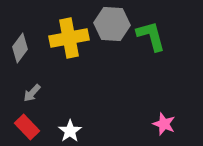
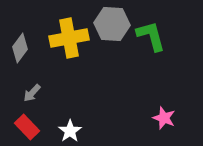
pink star: moved 6 px up
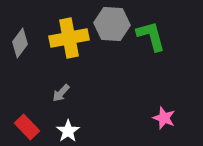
gray diamond: moved 5 px up
gray arrow: moved 29 px right
white star: moved 2 px left
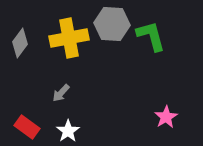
pink star: moved 2 px right, 1 px up; rotated 20 degrees clockwise
red rectangle: rotated 10 degrees counterclockwise
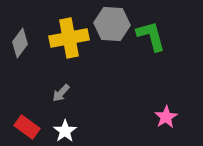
white star: moved 3 px left
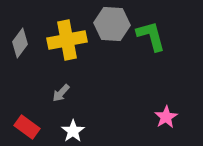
yellow cross: moved 2 px left, 2 px down
white star: moved 8 px right
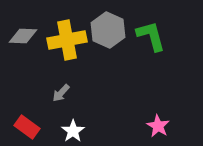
gray hexagon: moved 4 px left, 6 px down; rotated 20 degrees clockwise
gray diamond: moved 3 px right, 7 px up; rotated 56 degrees clockwise
pink star: moved 8 px left, 9 px down; rotated 10 degrees counterclockwise
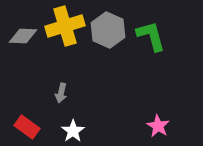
yellow cross: moved 2 px left, 14 px up; rotated 6 degrees counterclockwise
gray arrow: rotated 30 degrees counterclockwise
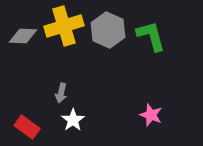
yellow cross: moved 1 px left
pink star: moved 7 px left, 11 px up; rotated 10 degrees counterclockwise
white star: moved 11 px up
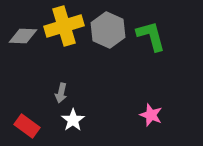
red rectangle: moved 1 px up
